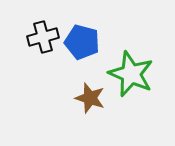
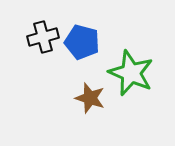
green star: moved 1 px up
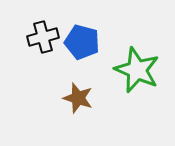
green star: moved 6 px right, 3 px up
brown star: moved 12 px left
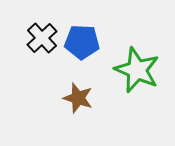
black cross: moved 1 px left, 1 px down; rotated 28 degrees counterclockwise
blue pentagon: rotated 12 degrees counterclockwise
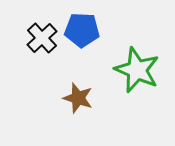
blue pentagon: moved 12 px up
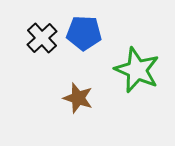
blue pentagon: moved 2 px right, 3 px down
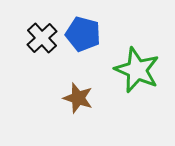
blue pentagon: moved 1 px left, 1 px down; rotated 12 degrees clockwise
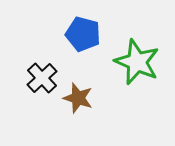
black cross: moved 40 px down
green star: moved 8 px up
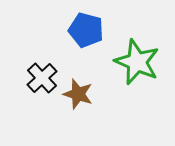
blue pentagon: moved 3 px right, 4 px up
brown star: moved 4 px up
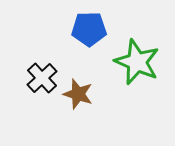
blue pentagon: moved 3 px right, 1 px up; rotated 16 degrees counterclockwise
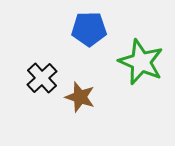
green star: moved 4 px right
brown star: moved 2 px right, 3 px down
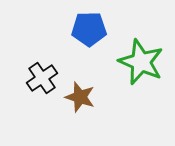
black cross: rotated 8 degrees clockwise
